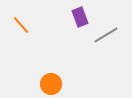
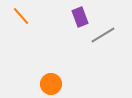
orange line: moved 9 px up
gray line: moved 3 px left
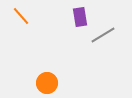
purple rectangle: rotated 12 degrees clockwise
orange circle: moved 4 px left, 1 px up
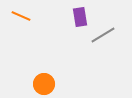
orange line: rotated 24 degrees counterclockwise
orange circle: moved 3 px left, 1 px down
